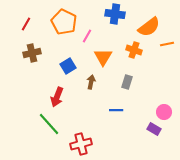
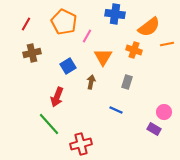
blue line: rotated 24 degrees clockwise
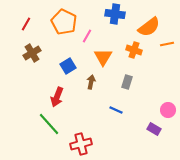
brown cross: rotated 18 degrees counterclockwise
pink circle: moved 4 px right, 2 px up
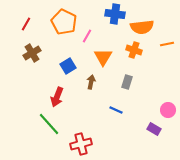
orange semicircle: moved 7 px left; rotated 30 degrees clockwise
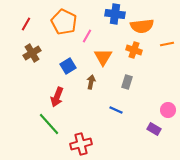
orange semicircle: moved 1 px up
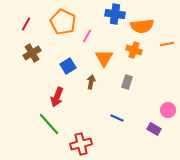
orange pentagon: moved 1 px left
orange triangle: moved 1 px right, 1 px down
blue line: moved 1 px right, 8 px down
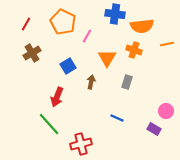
orange triangle: moved 3 px right
pink circle: moved 2 px left, 1 px down
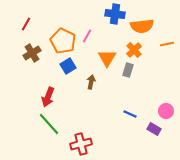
orange pentagon: moved 19 px down
orange cross: rotated 28 degrees clockwise
gray rectangle: moved 1 px right, 12 px up
red arrow: moved 9 px left
blue line: moved 13 px right, 4 px up
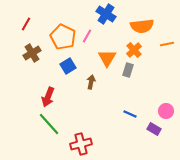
blue cross: moved 9 px left; rotated 24 degrees clockwise
orange pentagon: moved 4 px up
